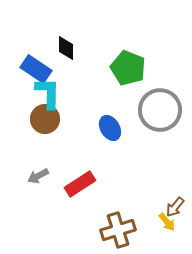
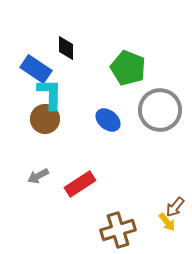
cyan L-shape: moved 2 px right, 1 px down
blue ellipse: moved 2 px left, 8 px up; rotated 20 degrees counterclockwise
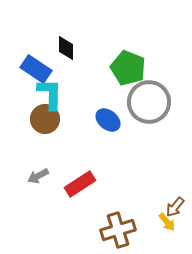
gray circle: moved 11 px left, 8 px up
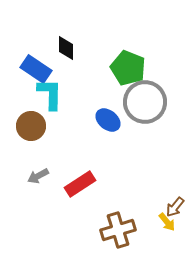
gray circle: moved 4 px left
brown circle: moved 14 px left, 7 px down
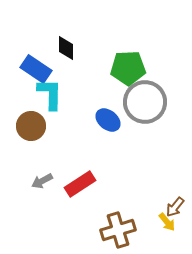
green pentagon: rotated 24 degrees counterclockwise
gray arrow: moved 4 px right, 5 px down
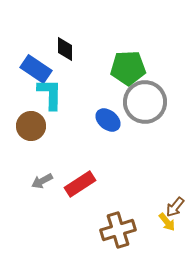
black diamond: moved 1 px left, 1 px down
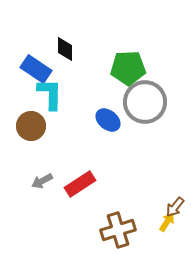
yellow arrow: rotated 108 degrees counterclockwise
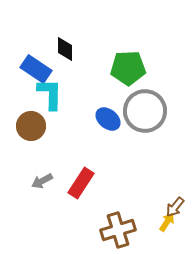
gray circle: moved 9 px down
blue ellipse: moved 1 px up
red rectangle: moved 1 px right, 1 px up; rotated 24 degrees counterclockwise
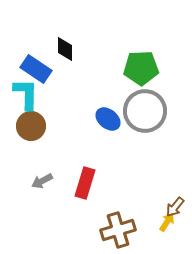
green pentagon: moved 13 px right
cyan L-shape: moved 24 px left
red rectangle: moved 4 px right; rotated 16 degrees counterclockwise
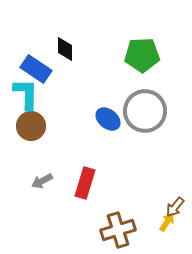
green pentagon: moved 1 px right, 13 px up
